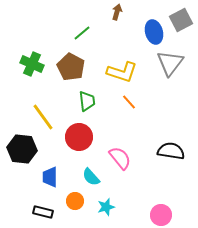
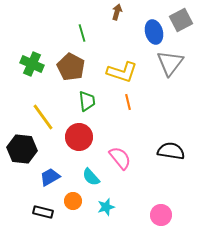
green line: rotated 66 degrees counterclockwise
orange line: moved 1 px left; rotated 28 degrees clockwise
blue trapezoid: rotated 60 degrees clockwise
orange circle: moved 2 px left
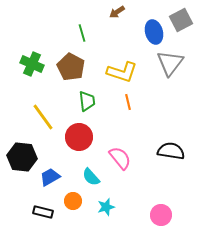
brown arrow: rotated 140 degrees counterclockwise
black hexagon: moved 8 px down
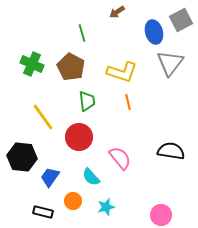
blue trapezoid: rotated 25 degrees counterclockwise
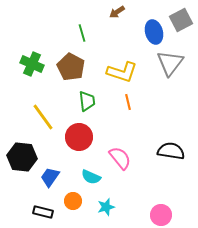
cyan semicircle: rotated 24 degrees counterclockwise
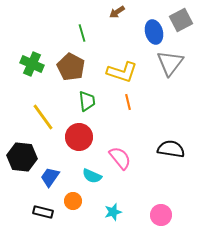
black semicircle: moved 2 px up
cyan semicircle: moved 1 px right, 1 px up
cyan star: moved 7 px right, 5 px down
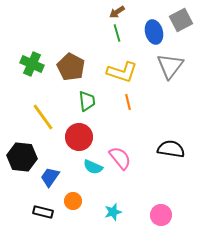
green line: moved 35 px right
gray triangle: moved 3 px down
cyan semicircle: moved 1 px right, 9 px up
